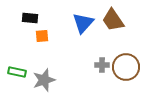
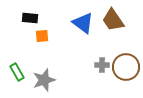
blue triangle: rotated 35 degrees counterclockwise
green rectangle: rotated 48 degrees clockwise
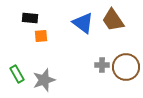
orange square: moved 1 px left
green rectangle: moved 2 px down
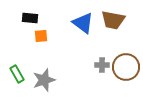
brown trapezoid: rotated 45 degrees counterclockwise
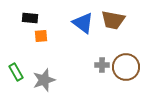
green rectangle: moved 1 px left, 2 px up
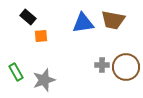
black rectangle: moved 2 px left, 1 px up; rotated 35 degrees clockwise
blue triangle: rotated 45 degrees counterclockwise
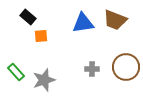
brown trapezoid: moved 2 px right; rotated 10 degrees clockwise
gray cross: moved 10 px left, 4 px down
green rectangle: rotated 12 degrees counterclockwise
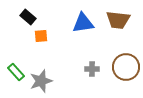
brown trapezoid: moved 3 px right; rotated 15 degrees counterclockwise
gray star: moved 3 px left, 1 px down
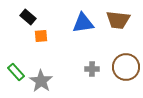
gray star: rotated 20 degrees counterclockwise
